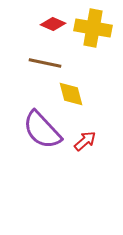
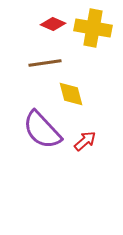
brown line: rotated 20 degrees counterclockwise
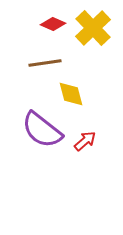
yellow cross: rotated 36 degrees clockwise
purple semicircle: rotated 9 degrees counterclockwise
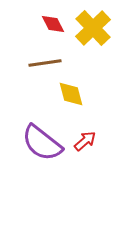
red diamond: rotated 40 degrees clockwise
purple semicircle: moved 13 px down
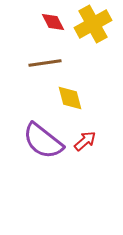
red diamond: moved 2 px up
yellow cross: moved 4 px up; rotated 15 degrees clockwise
yellow diamond: moved 1 px left, 4 px down
purple semicircle: moved 1 px right, 2 px up
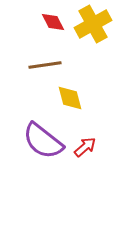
brown line: moved 2 px down
red arrow: moved 6 px down
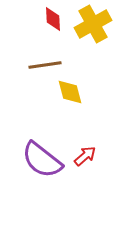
red diamond: moved 3 px up; rotated 25 degrees clockwise
yellow diamond: moved 6 px up
purple semicircle: moved 1 px left, 19 px down
red arrow: moved 9 px down
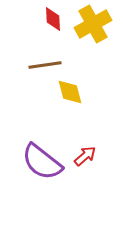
purple semicircle: moved 2 px down
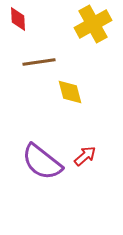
red diamond: moved 35 px left
brown line: moved 6 px left, 3 px up
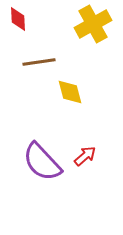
purple semicircle: rotated 9 degrees clockwise
